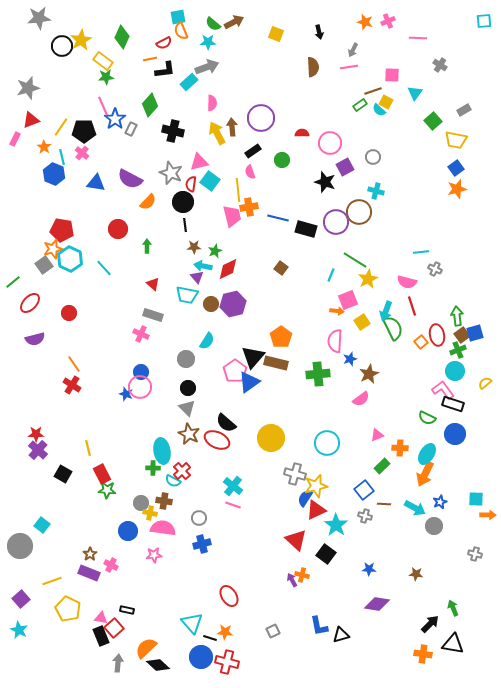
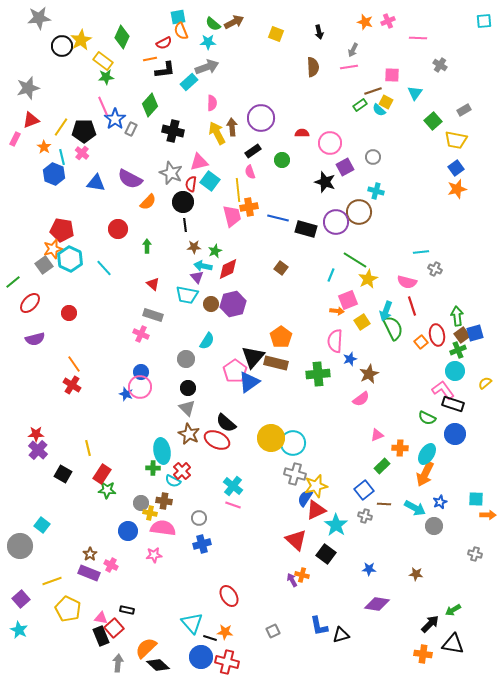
cyan circle at (327, 443): moved 34 px left
red rectangle at (102, 474): rotated 60 degrees clockwise
green arrow at (453, 608): moved 2 px down; rotated 98 degrees counterclockwise
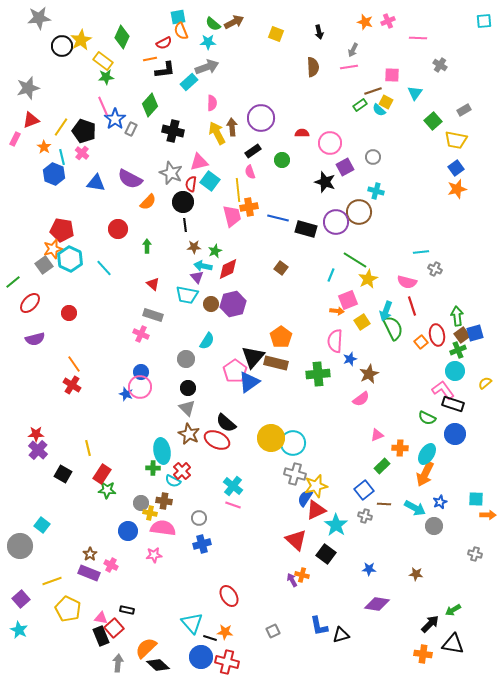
black pentagon at (84, 131): rotated 20 degrees clockwise
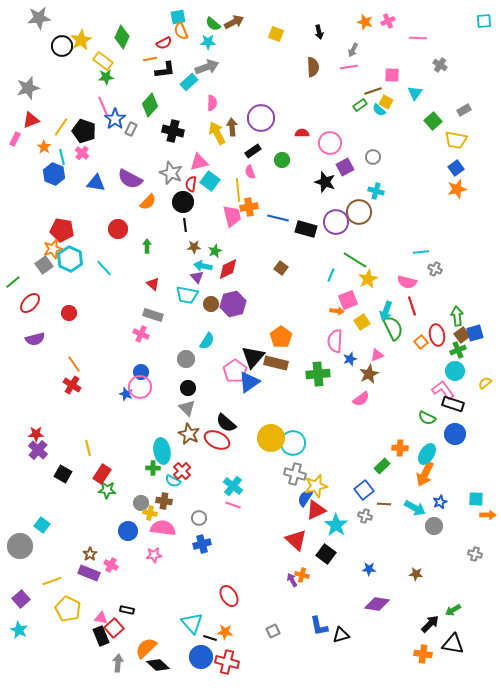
pink triangle at (377, 435): moved 80 px up
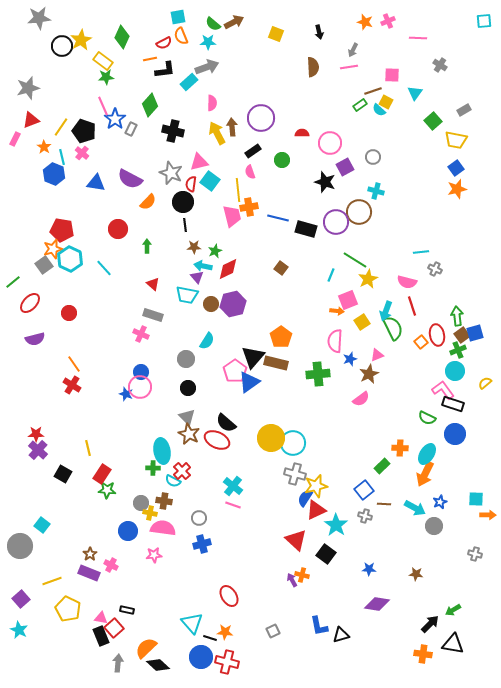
orange semicircle at (181, 31): moved 5 px down
gray triangle at (187, 408): moved 9 px down
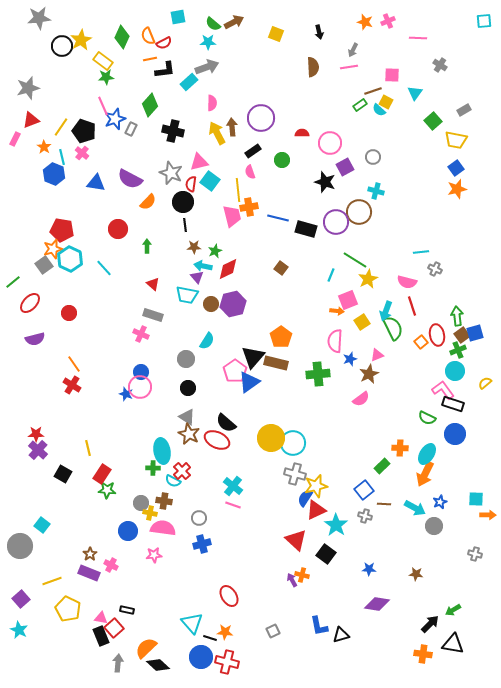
orange semicircle at (181, 36): moved 33 px left
blue star at (115, 119): rotated 15 degrees clockwise
gray triangle at (187, 417): rotated 12 degrees counterclockwise
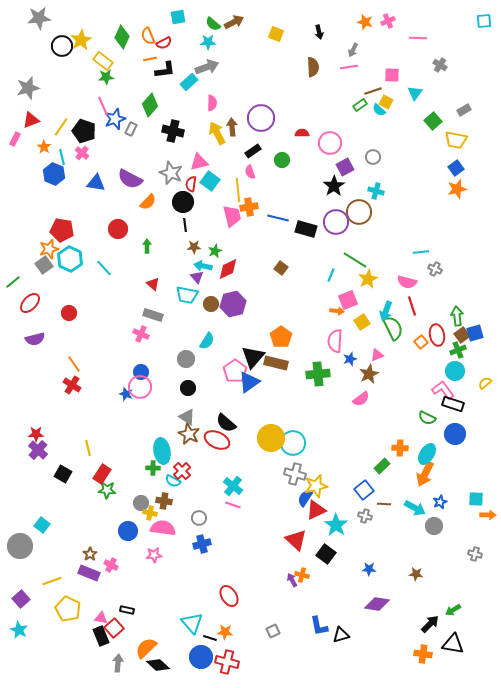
black star at (325, 182): moved 9 px right, 4 px down; rotated 20 degrees clockwise
orange star at (53, 249): moved 4 px left
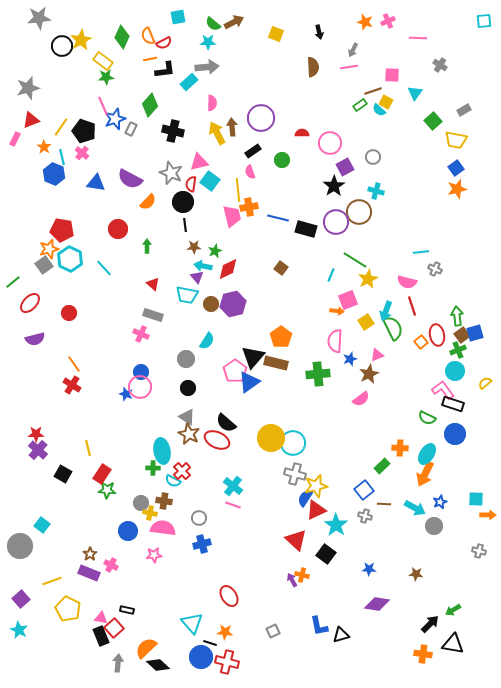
gray arrow at (207, 67): rotated 15 degrees clockwise
yellow square at (362, 322): moved 4 px right
gray cross at (475, 554): moved 4 px right, 3 px up
black line at (210, 638): moved 5 px down
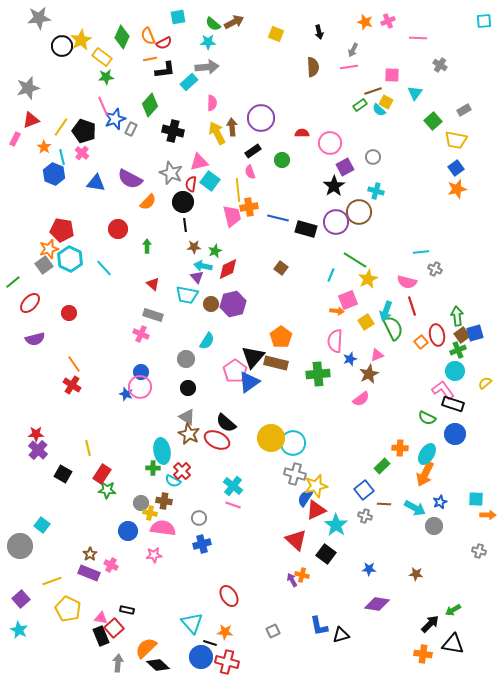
yellow rectangle at (103, 61): moved 1 px left, 4 px up
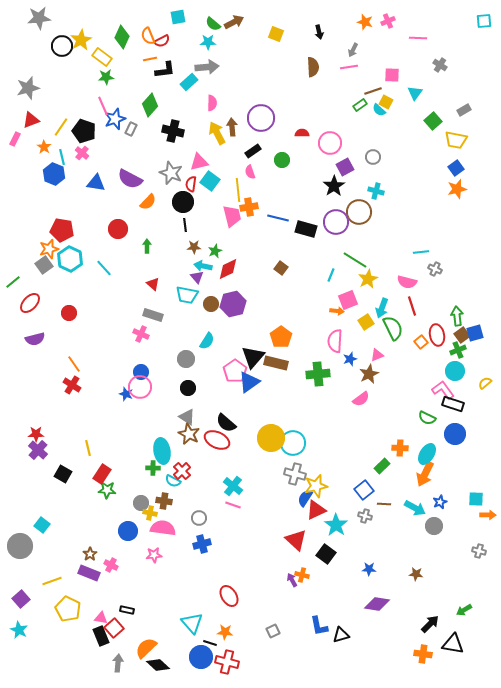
red semicircle at (164, 43): moved 2 px left, 2 px up
cyan arrow at (386, 311): moved 4 px left, 3 px up
green arrow at (453, 610): moved 11 px right
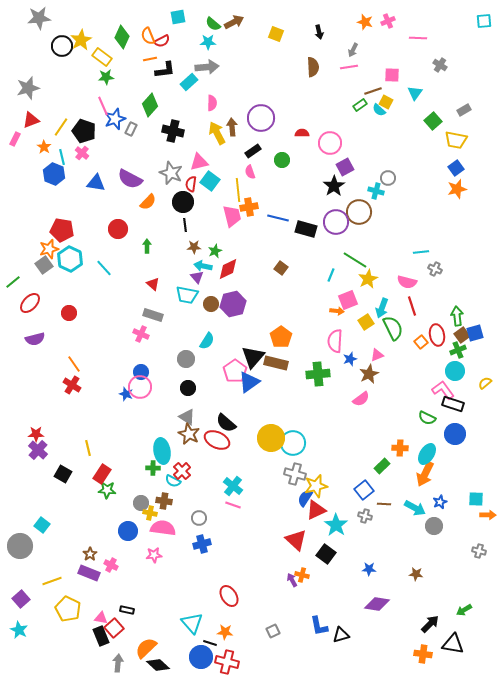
gray circle at (373, 157): moved 15 px right, 21 px down
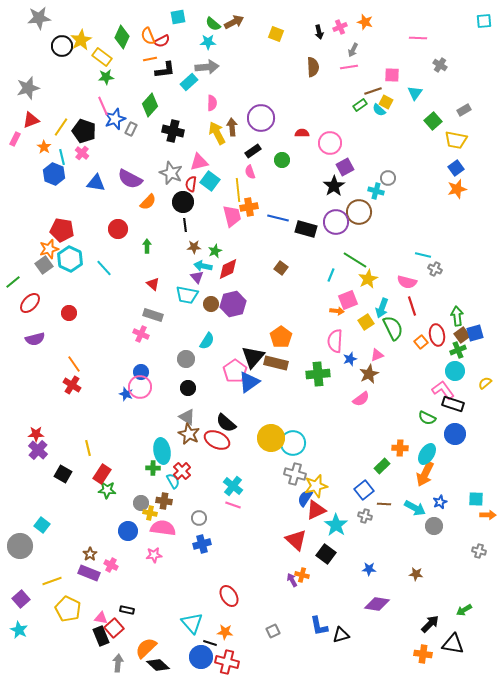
pink cross at (388, 21): moved 48 px left, 6 px down
cyan line at (421, 252): moved 2 px right, 3 px down; rotated 21 degrees clockwise
cyan semicircle at (173, 481): rotated 147 degrees counterclockwise
